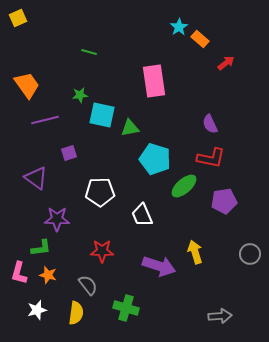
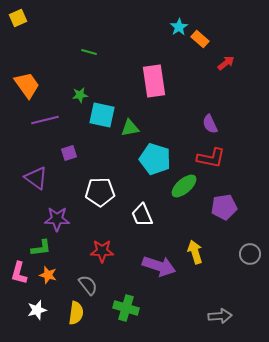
purple pentagon: moved 6 px down
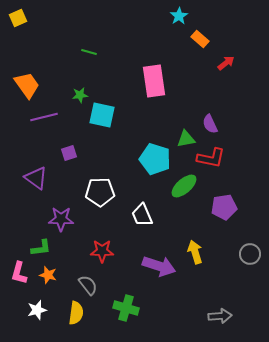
cyan star: moved 11 px up
purple line: moved 1 px left, 3 px up
green triangle: moved 56 px right, 11 px down
purple star: moved 4 px right
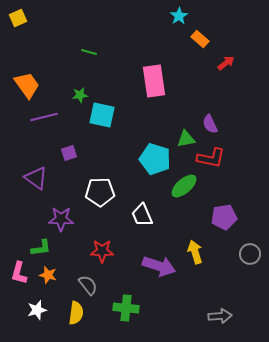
purple pentagon: moved 10 px down
green cross: rotated 10 degrees counterclockwise
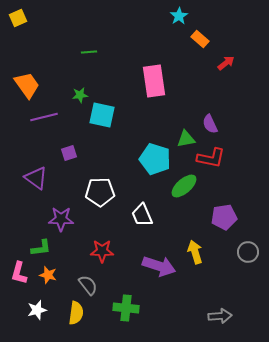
green line: rotated 21 degrees counterclockwise
gray circle: moved 2 px left, 2 px up
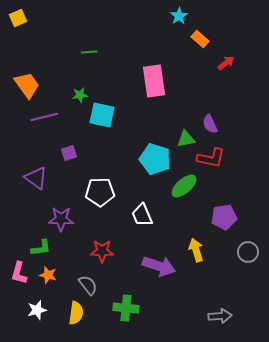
yellow arrow: moved 1 px right, 2 px up
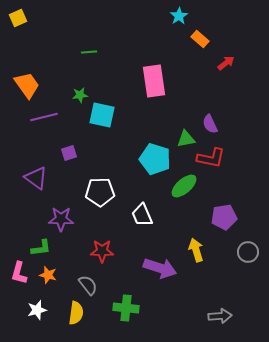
purple arrow: moved 1 px right, 2 px down
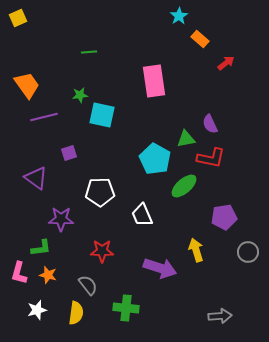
cyan pentagon: rotated 12 degrees clockwise
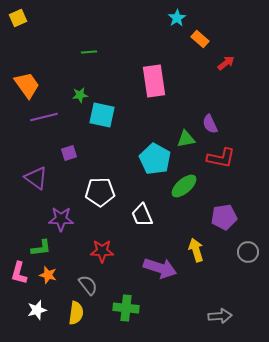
cyan star: moved 2 px left, 2 px down
red L-shape: moved 10 px right
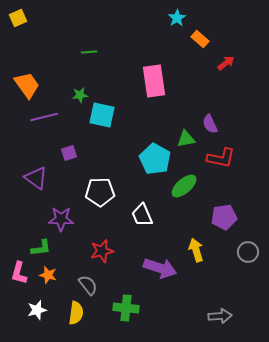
red star: rotated 15 degrees counterclockwise
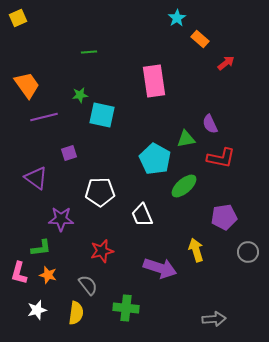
gray arrow: moved 6 px left, 3 px down
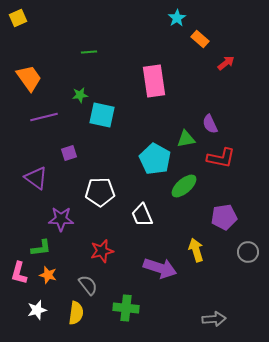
orange trapezoid: moved 2 px right, 7 px up
